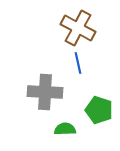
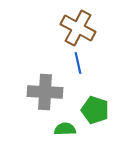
green pentagon: moved 4 px left
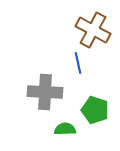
brown cross: moved 15 px right, 2 px down
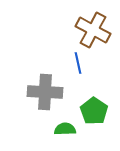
green pentagon: moved 1 px left, 1 px down; rotated 16 degrees clockwise
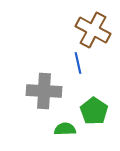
gray cross: moved 1 px left, 1 px up
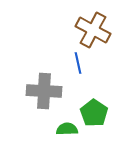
green pentagon: moved 2 px down
green semicircle: moved 2 px right
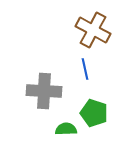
blue line: moved 7 px right, 6 px down
green pentagon: rotated 16 degrees counterclockwise
green semicircle: moved 1 px left
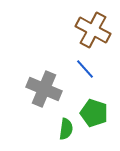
blue line: rotated 30 degrees counterclockwise
gray cross: moved 2 px up; rotated 20 degrees clockwise
green semicircle: rotated 100 degrees clockwise
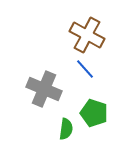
brown cross: moved 6 px left, 5 px down
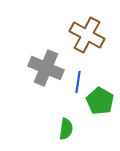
blue line: moved 7 px left, 13 px down; rotated 50 degrees clockwise
gray cross: moved 2 px right, 21 px up
green pentagon: moved 6 px right, 12 px up; rotated 12 degrees clockwise
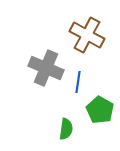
green pentagon: moved 9 px down
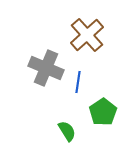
brown cross: rotated 20 degrees clockwise
green pentagon: moved 3 px right, 2 px down; rotated 8 degrees clockwise
green semicircle: moved 1 px right, 2 px down; rotated 40 degrees counterclockwise
